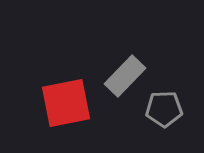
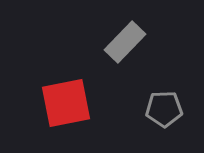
gray rectangle: moved 34 px up
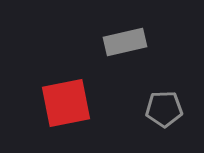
gray rectangle: rotated 33 degrees clockwise
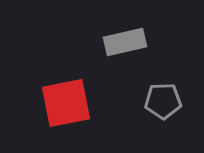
gray pentagon: moved 1 px left, 8 px up
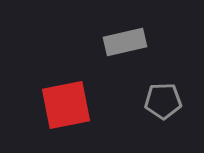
red square: moved 2 px down
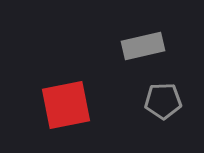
gray rectangle: moved 18 px right, 4 px down
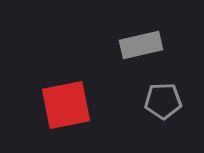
gray rectangle: moved 2 px left, 1 px up
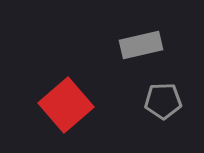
red square: rotated 30 degrees counterclockwise
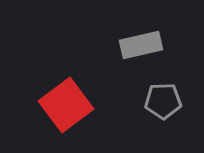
red square: rotated 4 degrees clockwise
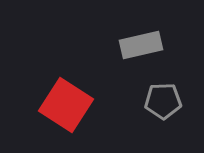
red square: rotated 20 degrees counterclockwise
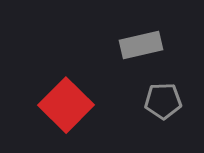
red square: rotated 12 degrees clockwise
